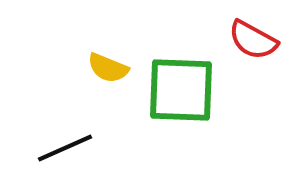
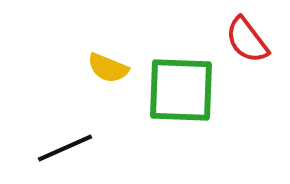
red semicircle: moved 6 px left; rotated 24 degrees clockwise
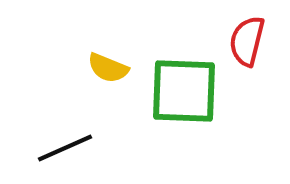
red semicircle: moved 1 px down; rotated 51 degrees clockwise
green square: moved 3 px right, 1 px down
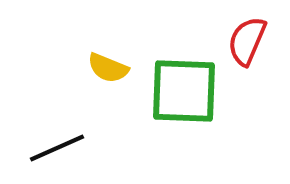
red semicircle: rotated 9 degrees clockwise
black line: moved 8 px left
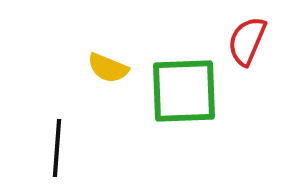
green square: rotated 4 degrees counterclockwise
black line: rotated 62 degrees counterclockwise
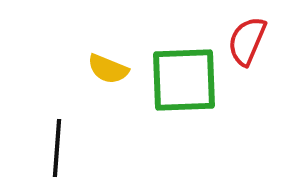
yellow semicircle: moved 1 px down
green square: moved 11 px up
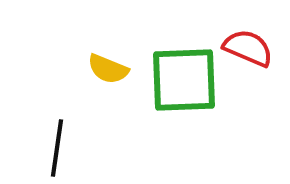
red semicircle: moved 1 px right, 7 px down; rotated 90 degrees clockwise
black line: rotated 4 degrees clockwise
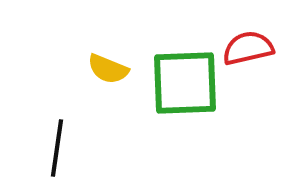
red semicircle: rotated 36 degrees counterclockwise
green square: moved 1 px right, 3 px down
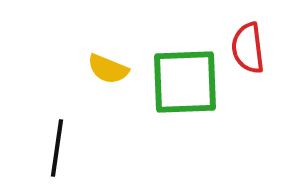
red semicircle: rotated 84 degrees counterclockwise
green square: moved 1 px up
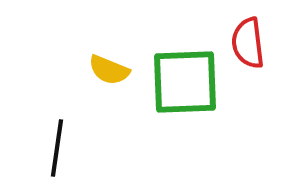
red semicircle: moved 5 px up
yellow semicircle: moved 1 px right, 1 px down
